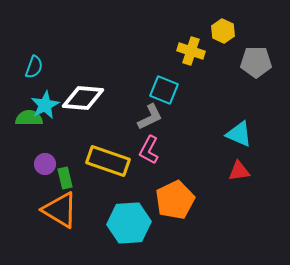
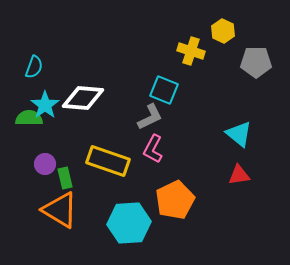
cyan star: rotated 8 degrees counterclockwise
cyan triangle: rotated 16 degrees clockwise
pink L-shape: moved 4 px right, 1 px up
red triangle: moved 4 px down
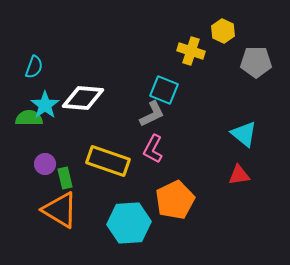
gray L-shape: moved 2 px right, 3 px up
cyan triangle: moved 5 px right
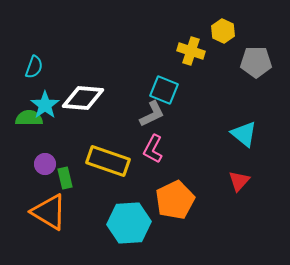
red triangle: moved 6 px down; rotated 40 degrees counterclockwise
orange triangle: moved 11 px left, 2 px down
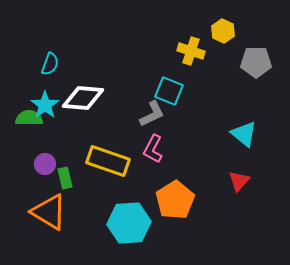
cyan semicircle: moved 16 px right, 3 px up
cyan square: moved 5 px right, 1 px down
orange pentagon: rotated 6 degrees counterclockwise
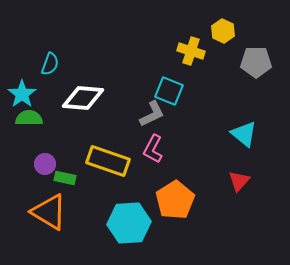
cyan star: moved 23 px left, 11 px up
green rectangle: rotated 65 degrees counterclockwise
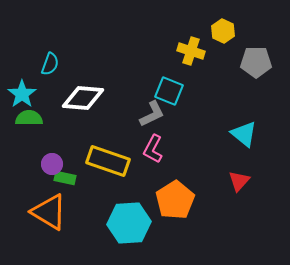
purple circle: moved 7 px right
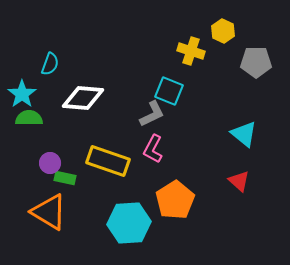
purple circle: moved 2 px left, 1 px up
red triangle: rotated 30 degrees counterclockwise
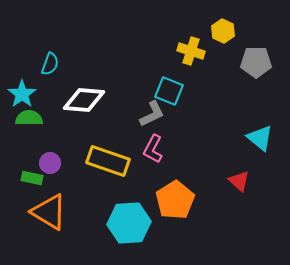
white diamond: moved 1 px right, 2 px down
cyan triangle: moved 16 px right, 4 px down
green rectangle: moved 33 px left
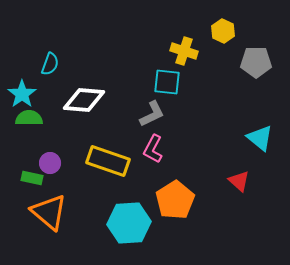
yellow cross: moved 7 px left
cyan square: moved 2 px left, 9 px up; rotated 16 degrees counterclockwise
orange triangle: rotated 9 degrees clockwise
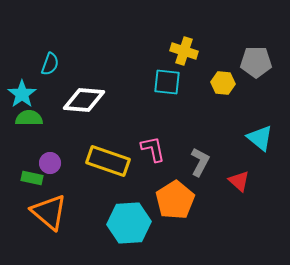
yellow hexagon: moved 52 px down; rotated 20 degrees counterclockwise
gray L-shape: moved 48 px right, 48 px down; rotated 36 degrees counterclockwise
pink L-shape: rotated 140 degrees clockwise
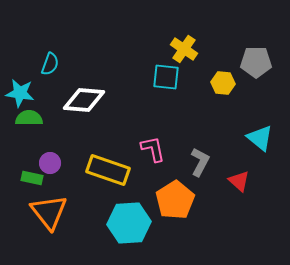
yellow cross: moved 2 px up; rotated 16 degrees clockwise
cyan square: moved 1 px left, 5 px up
cyan star: moved 2 px left, 1 px up; rotated 28 degrees counterclockwise
yellow rectangle: moved 9 px down
orange triangle: rotated 12 degrees clockwise
